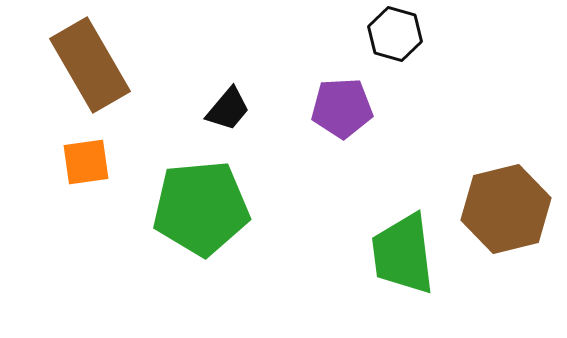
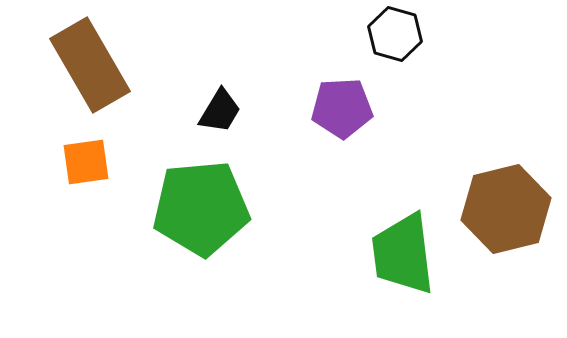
black trapezoid: moved 8 px left, 2 px down; rotated 9 degrees counterclockwise
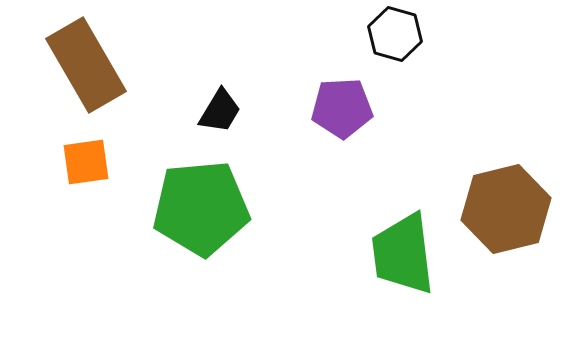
brown rectangle: moved 4 px left
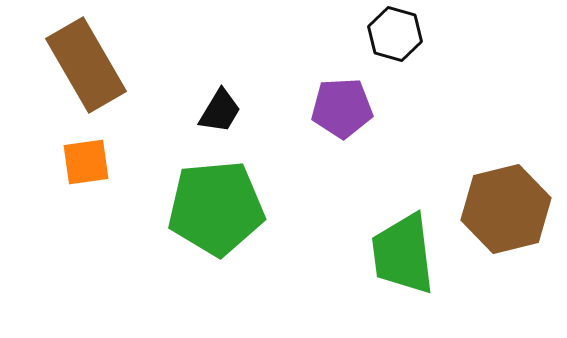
green pentagon: moved 15 px right
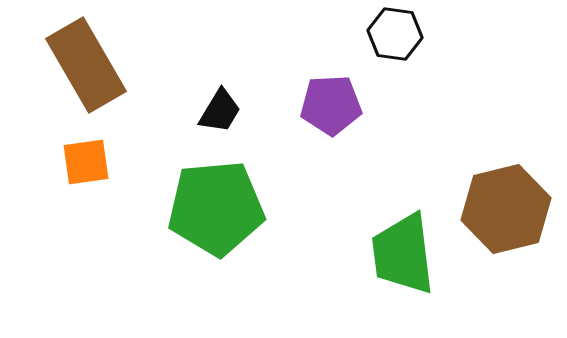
black hexagon: rotated 8 degrees counterclockwise
purple pentagon: moved 11 px left, 3 px up
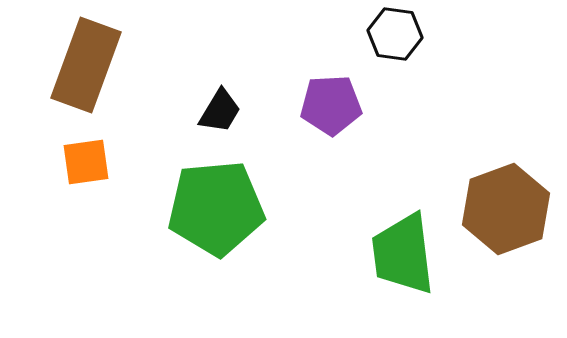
brown rectangle: rotated 50 degrees clockwise
brown hexagon: rotated 6 degrees counterclockwise
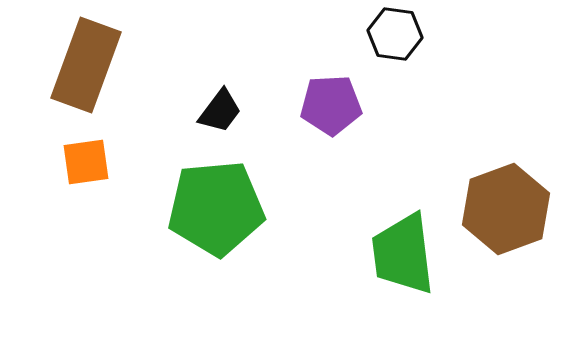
black trapezoid: rotated 6 degrees clockwise
